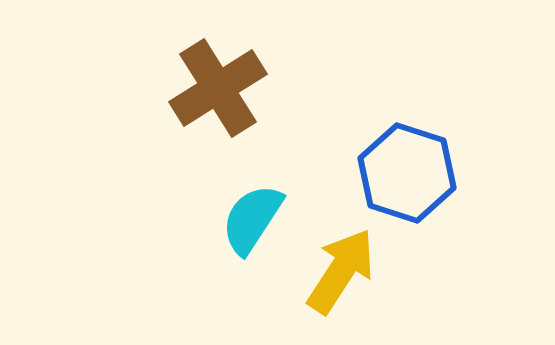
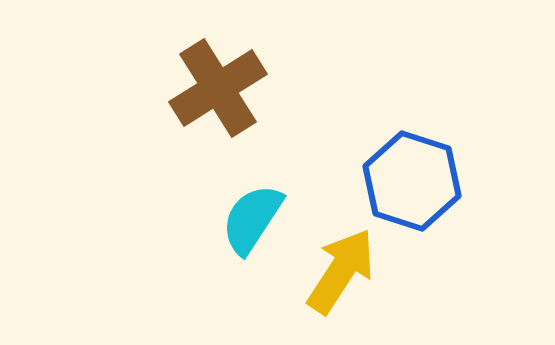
blue hexagon: moved 5 px right, 8 px down
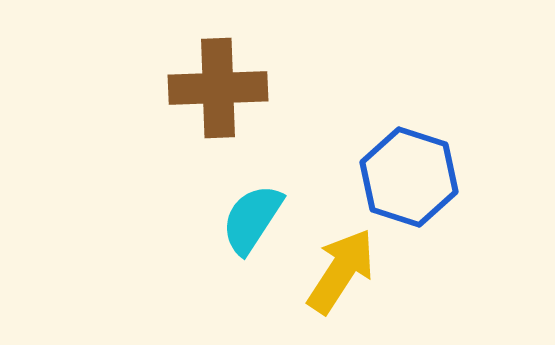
brown cross: rotated 30 degrees clockwise
blue hexagon: moved 3 px left, 4 px up
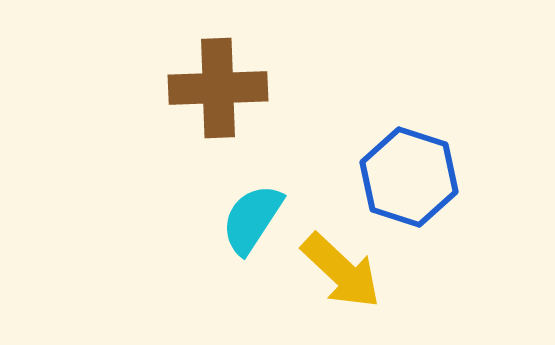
yellow arrow: rotated 100 degrees clockwise
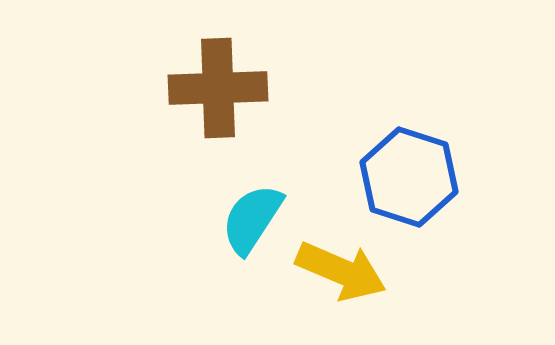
yellow arrow: rotated 20 degrees counterclockwise
